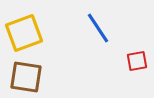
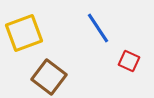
red square: moved 8 px left; rotated 35 degrees clockwise
brown square: moved 23 px right; rotated 28 degrees clockwise
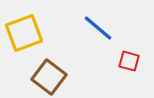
blue line: rotated 16 degrees counterclockwise
red square: rotated 10 degrees counterclockwise
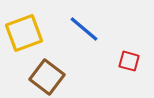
blue line: moved 14 px left, 1 px down
brown square: moved 2 px left
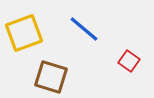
red square: rotated 20 degrees clockwise
brown square: moved 4 px right; rotated 20 degrees counterclockwise
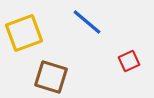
blue line: moved 3 px right, 7 px up
red square: rotated 30 degrees clockwise
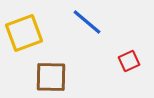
brown square: rotated 16 degrees counterclockwise
